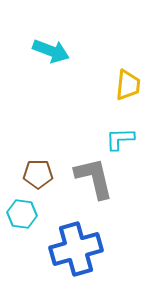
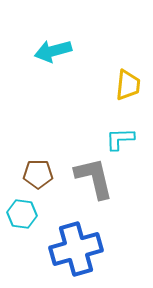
cyan arrow: moved 2 px right; rotated 144 degrees clockwise
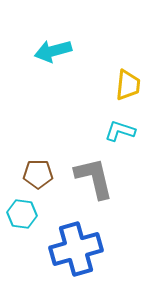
cyan L-shape: moved 8 px up; rotated 20 degrees clockwise
